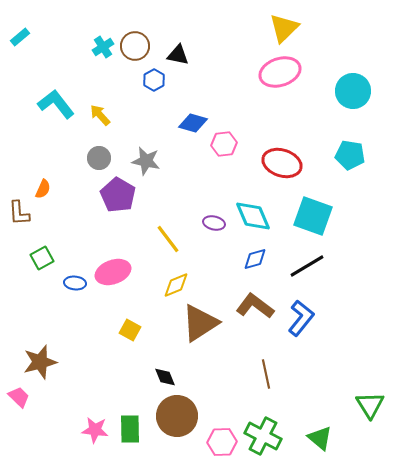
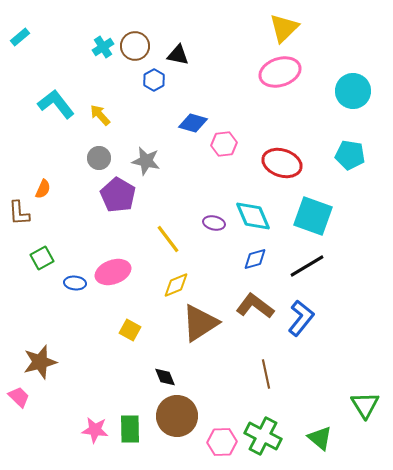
green triangle at (370, 405): moved 5 px left
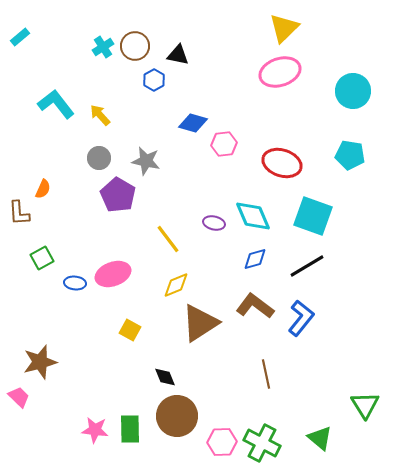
pink ellipse at (113, 272): moved 2 px down
green cross at (263, 436): moved 1 px left, 7 px down
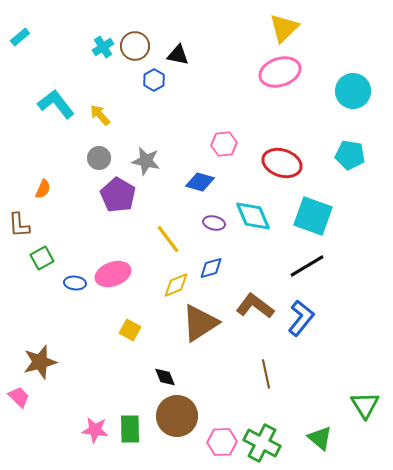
blue diamond at (193, 123): moved 7 px right, 59 px down
brown L-shape at (19, 213): moved 12 px down
blue diamond at (255, 259): moved 44 px left, 9 px down
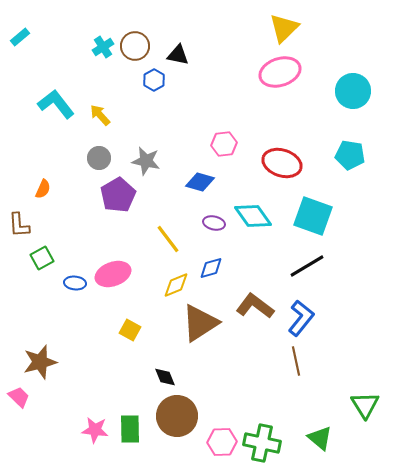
purple pentagon at (118, 195): rotated 12 degrees clockwise
cyan diamond at (253, 216): rotated 12 degrees counterclockwise
brown line at (266, 374): moved 30 px right, 13 px up
green cross at (262, 443): rotated 15 degrees counterclockwise
